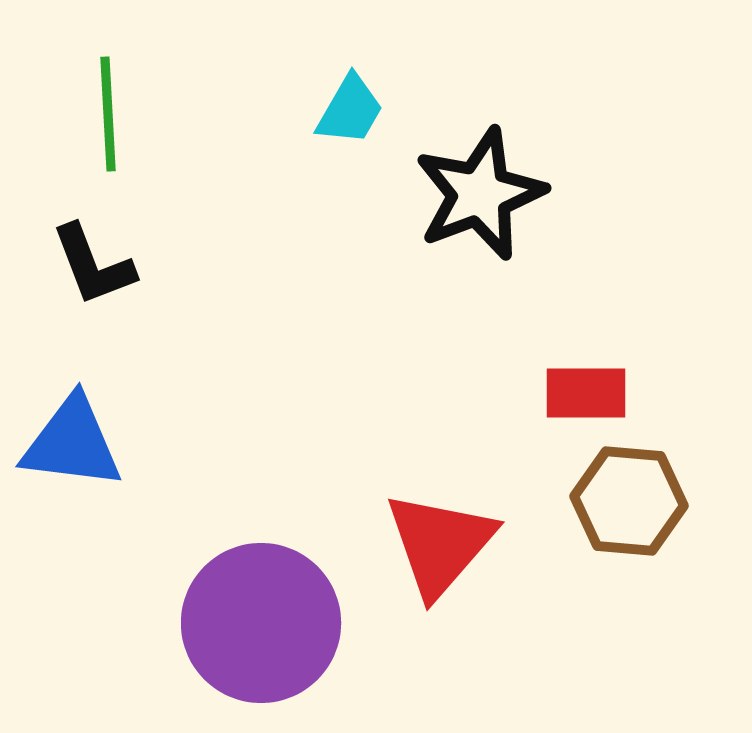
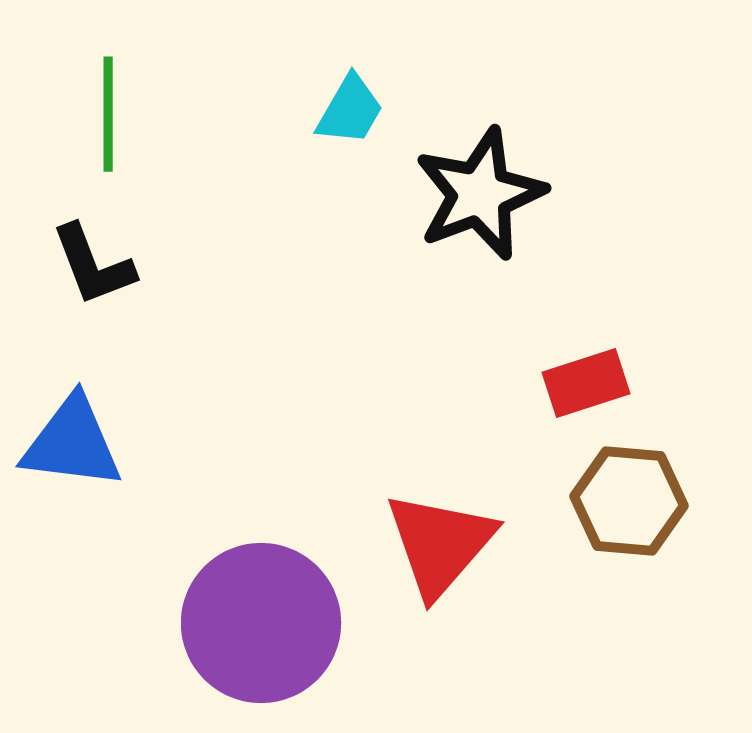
green line: rotated 3 degrees clockwise
red rectangle: moved 10 px up; rotated 18 degrees counterclockwise
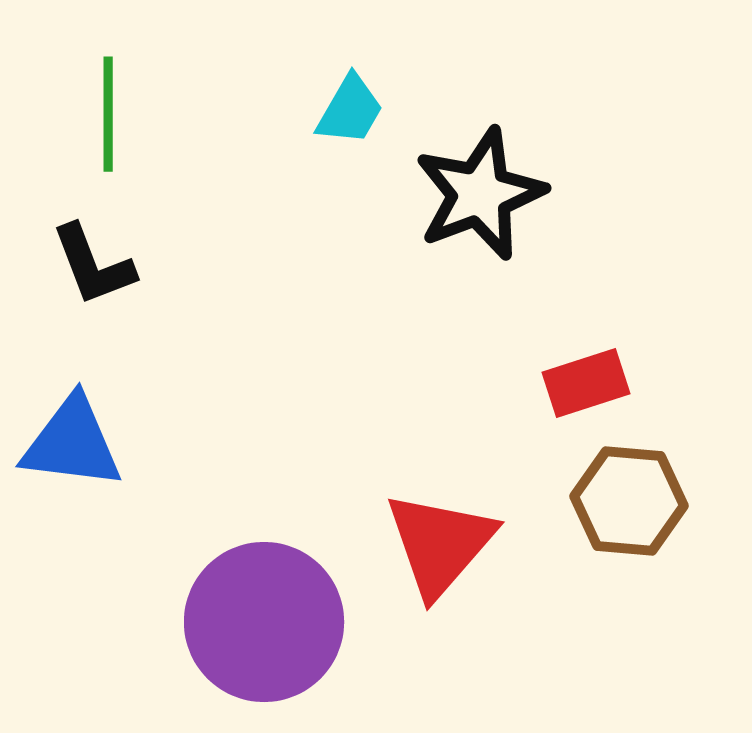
purple circle: moved 3 px right, 1 px up
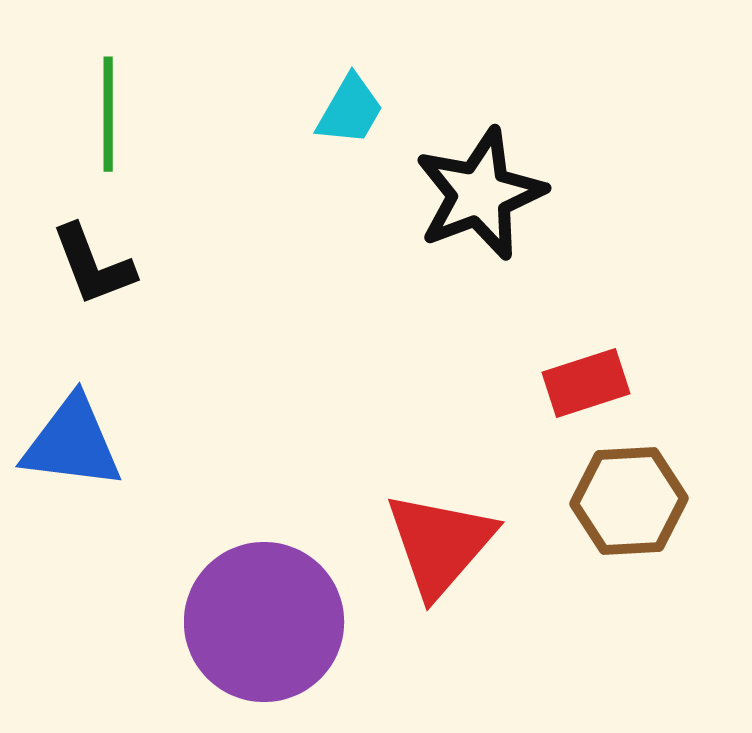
brown hexagon: rotated 8 degrees counterclockwise
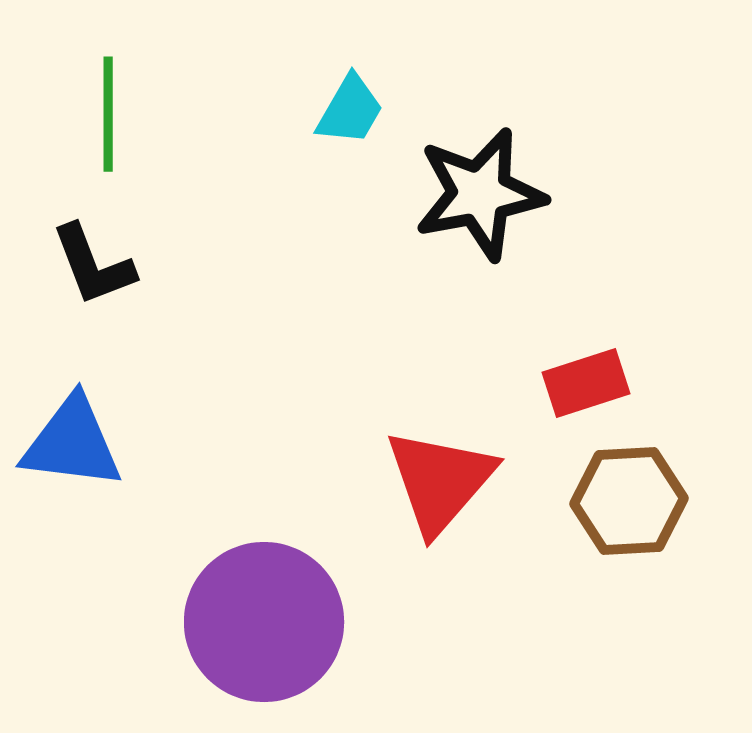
black star: rotated 10 degrees clockwise
red triangle: moved 63 px up
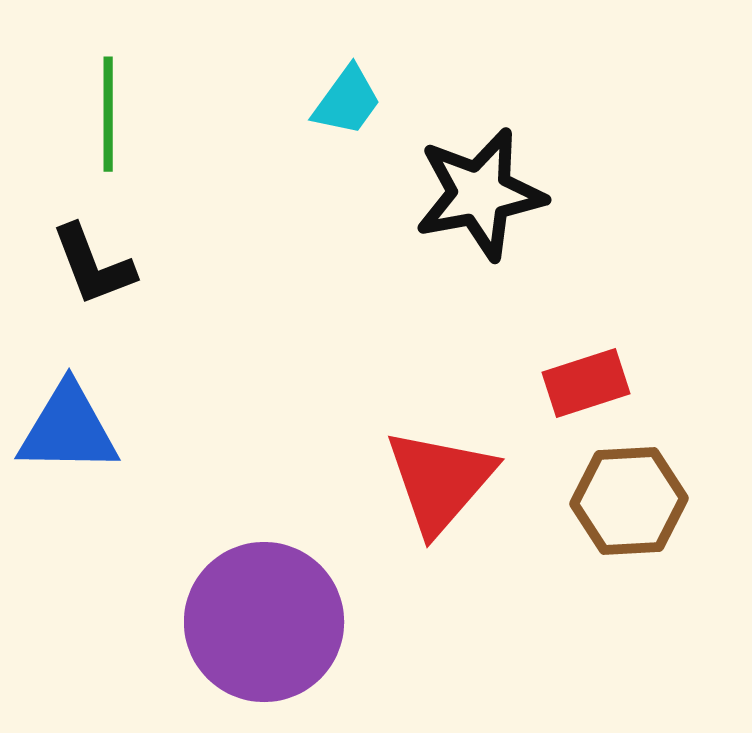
cyan trapezoid: moved 3 px left, 9 px up; rotated 6 degrees clockwise
blue triangle: moved 4 px left, 14 px up; rotated 6 degrees counterclockwise
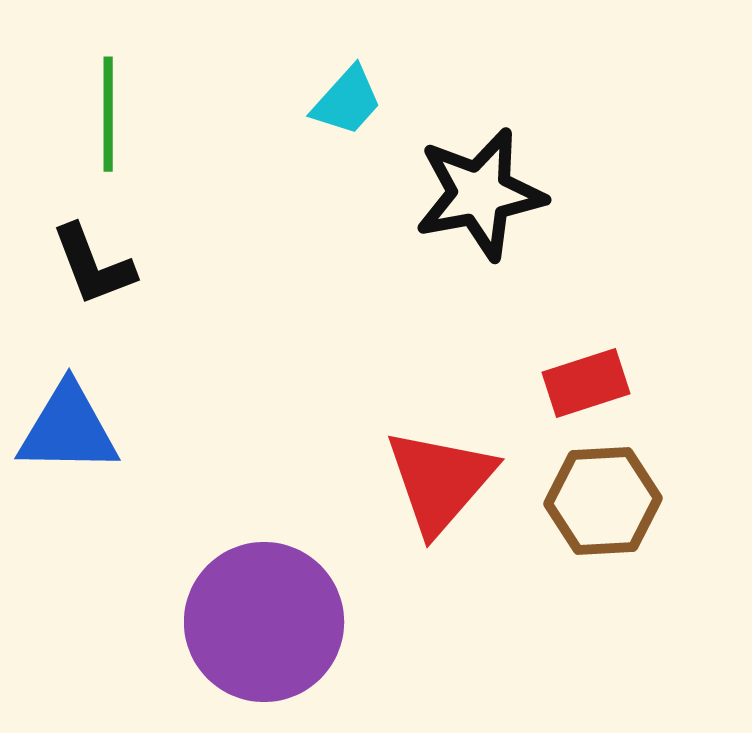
cyan trapezoid: rotated 6 degrees clockwise
brown hexagon: moved 26 px left
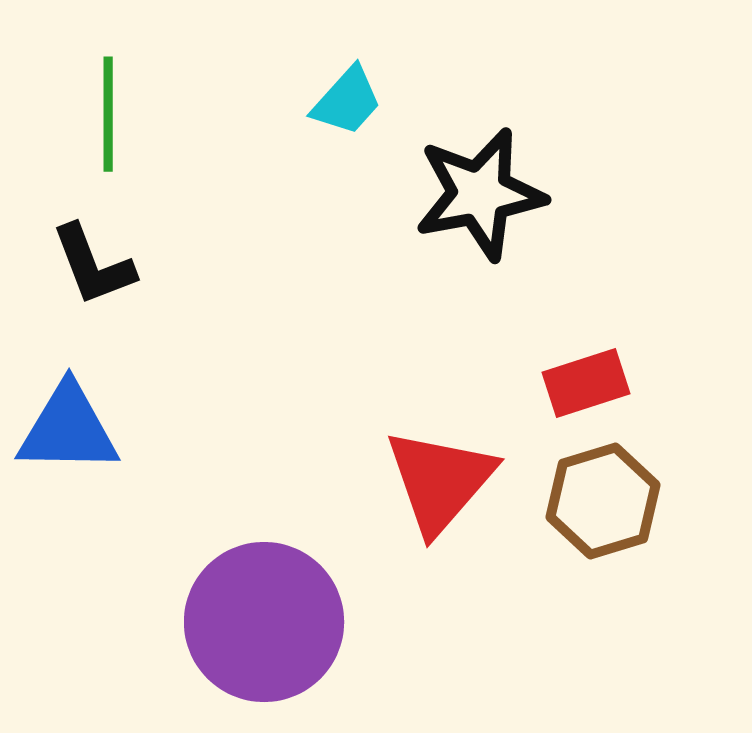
brown hexagon: rotated 14 degrees counterclockwise
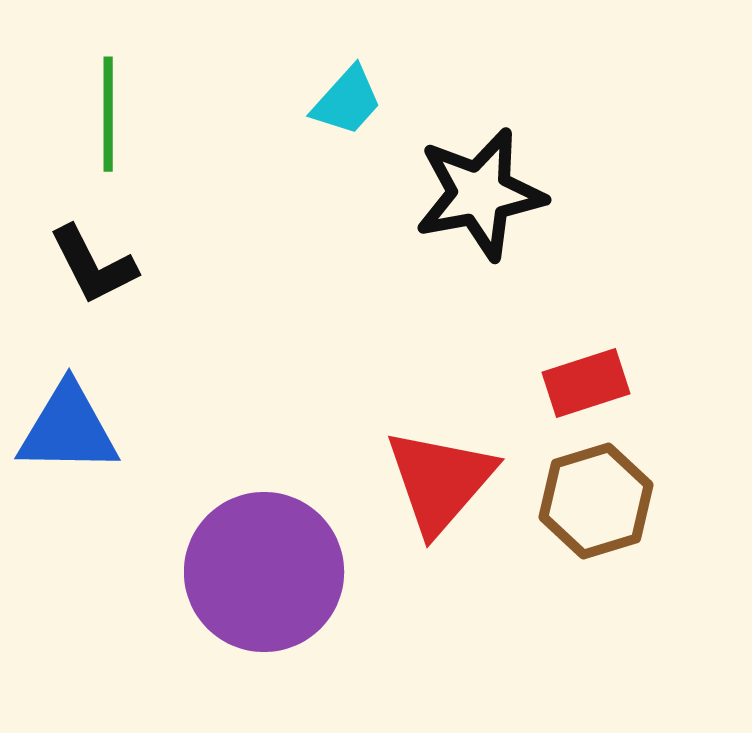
black L-shape: rotated 6 degrees counterclockwise
brown hexagon: moved 7 px left
purple circle: moved 50 px up
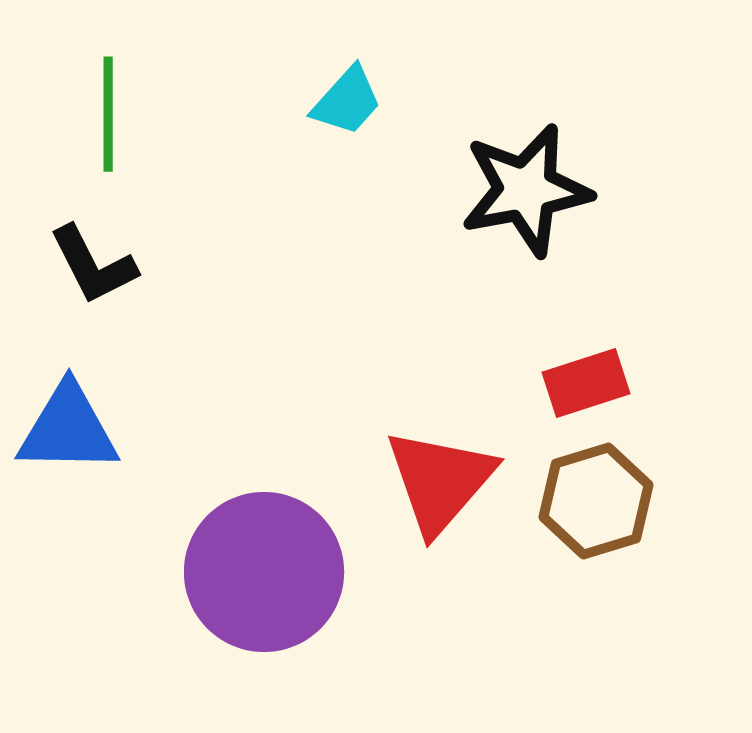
black star: moved 46 px right, 4 px up
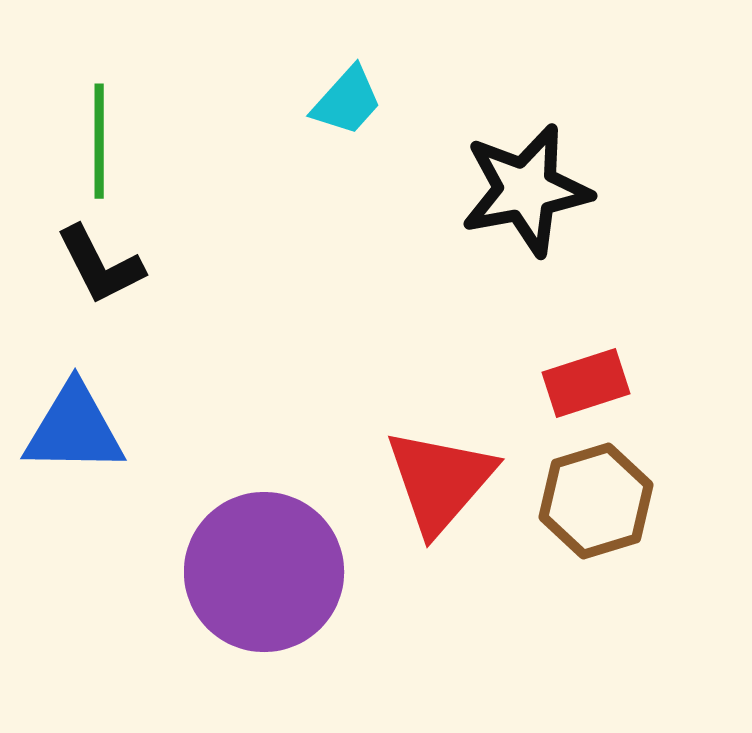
green line: moved 9 px left, 27 px down
black L-shape: moved 7 px right
blue triangle: moved 6 px right
